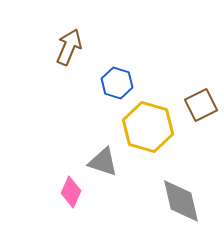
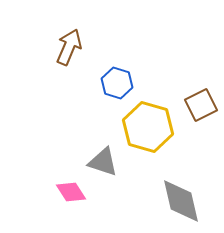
pink diamond: rotated 56 degrees counterclockwise
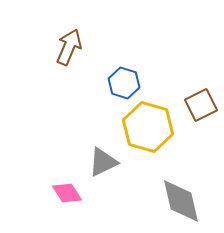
blue hexagon: moved 7 px right
gray triangle: rotated 44 degrees counterclockwise
pink diamond: moved 4 px left, 1 px down
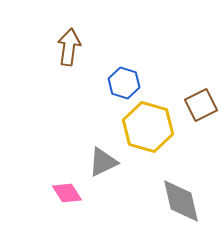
brown arrow: rotated 15 degrees counterclockwise
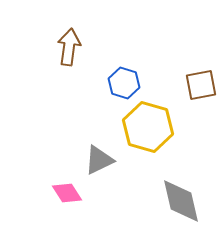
brown square: moved 20 px up; rotated 16 degrees clockwise
gray triangle: moved 4 px left, 2 px up
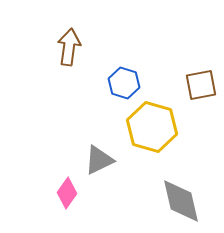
yellow hexagon: moved 4 px right
pink diamond: rotated 68 degrees clockwise
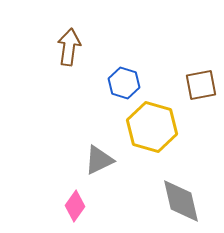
pink diamond: moved 8 px right, 13 px down
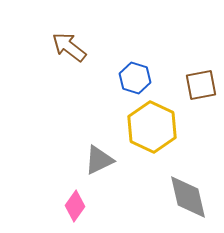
brown arrow: rotated 60 degrees counterclockwise
blue hexagon: moved 11 px right, 5 px up
yellow hexagon: rotated 9 degrees clockwise
gray diamond: moved 7 px right, 4 px up
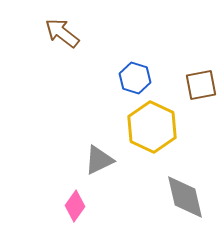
brown arrow: moved 7 px left, 14 px up
gray diamond: moved 3 px left
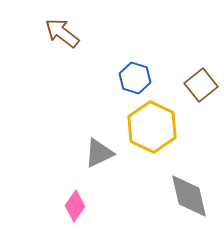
brown square: rotated 28 degrees counterclockwise
gray triangle: moved 7 px up
gray diamond: moved 4 px right, 1 px up
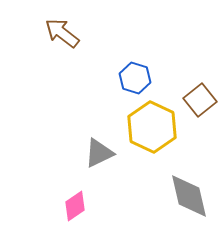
brown square: moved 1 px left, 15 px down
pink diamond: rotated 20 degrees clockwise
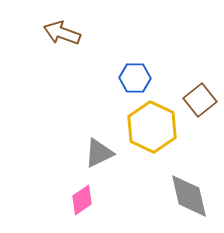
brown arrow: rotated 18 degrees counterclockwise
blue hexagon: rotated 16 degrees counterclockwise
pink diamond: moved 7 px right, 6 px up
